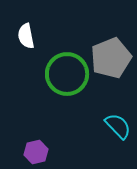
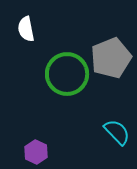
white semicircle: moved 7 px up
cyan semicircle: moved 1 px left, 6 px down
purple hexagon: rotated 20 degrees counterclockwise
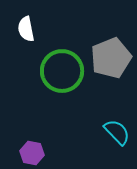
green circle: moved 5 px left, 3 px up
purple hexagon: moved 4 px left, 1 px down; rotated 15 degrees counterclockwise
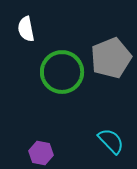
green circle: moved 1 px down
cyan semicircle: moved 6 px left, 9 px down
purple hexagon: moved 9 px right
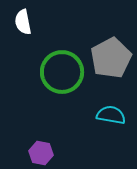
white semicircle: moved 3 px left, 7 px up
gray pentagon: rotated 6 degrees counterclockwise
cyan semicircle: moved 26 px up; rotated 36 degrees counterclockwise
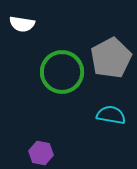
white semicircle: moved 1 px left, 2 px down; rotated 70 degrees counterclockwise
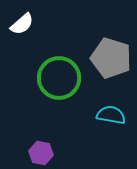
white semicircle: rotated 50 degrees counterclockwise
gray pentagon: rotated 27 degrees counterclockwise
green circle: moved 3 px left, 6 px down
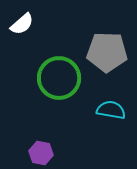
gray pentagon: moved 4 px left, 6 px up; rotated 15 degrees counterclockwise
cyan semicircle: moved 5 px up
